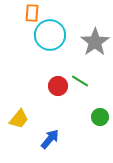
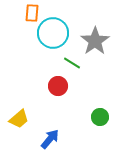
cyan circle: moved 3 px right, 2 px up
gray star: moved 1 px up
green line: moved 8 px left, 18 px up
yellow trapezoid: rotated 10 degrees clockwise
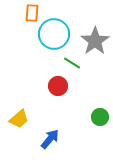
cyan circle: moved 1 px right, 1 px down
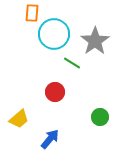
red circle: moved 3 px left, 6 px down
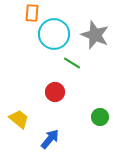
gray star: moved 6 px up; rotated 16 degrees counterclockwise
yellow trapezoid: rotated 100 degrees counterclockwise
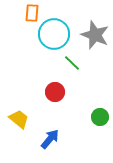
green line: rotated 12 degrees clockwise
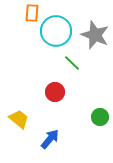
cyan circle: moved 2 px right, 3 px up
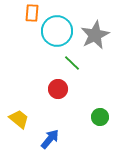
cyan circle: moved 1 px right
gray star: rotated 24 degrees clockwise
red circle: moved 3 px right, 3 px up
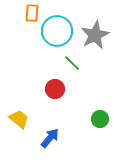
red circle: moved 3 px left
green circle: moved 2 px down
blue arrow: moved 1 px up
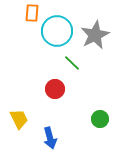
yellow trapezoid: rotated 25 degrees clockwise
blue arrow: rotated 125 degrees clockwise
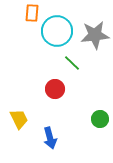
gray star: rotated 20 degrees clockwise
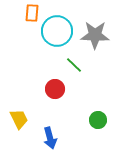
gray star: rotated 8 degrees clockwise
green line: moved 2 px right, 2 px down
green circle: moved 2 px left, 1 px down
